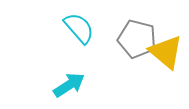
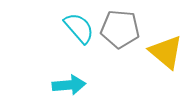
gray pentagon: moved 17 px left, 10 px up; rotated 9 degrees counterclockwise
cyan arrow: rotated 28 degrees clockwise
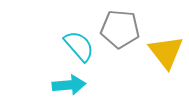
cyan semicircle: moved 18 px down
yellow triangle: rotated 12 degrees clockwise
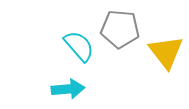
cyan arrow: moved 1 px left, 4 px down
